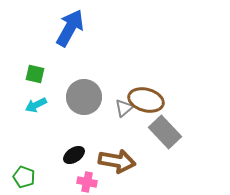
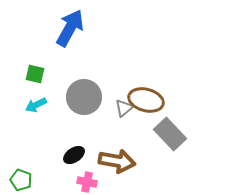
gray rectangle: moved 5 px right, 2 px down
green pentagon: moved 3 px left, 3 px down
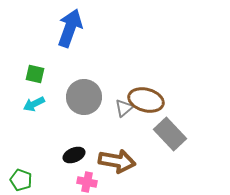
blue arrow: rotated 9 degrees counterclockwise
cyan arrow: moved 2 px left, 1 px up
black ellipse: rotated 10 degrees clockwise
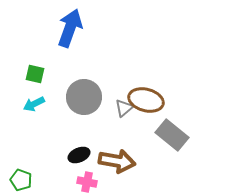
gray rectangle: moved 2 px right, 1 px down; rotated 8 degrees counterclockwise
black ellipse: moved 5 px right
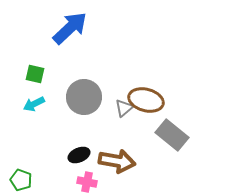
blue arrow: rotated 27 degrees clockwise
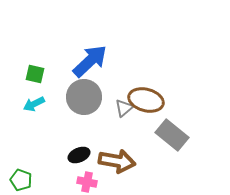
blue arrow: moved 20 px right, 33 px down
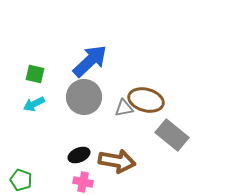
gray triangle: rotated 30 degrees clockwise
pink cross: moved 4 px left
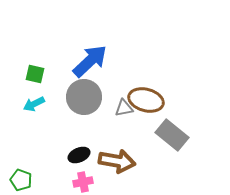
pink cross: rotated 24 degrees counterclockwise
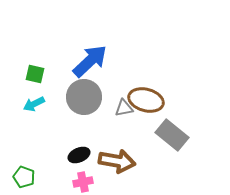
green pentagon: moved 3 px right, 3 px up
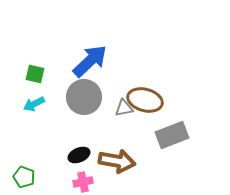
brown ellipse: moved 1 px left
gray rectangle: rotated 60 degrees counterclockwise
